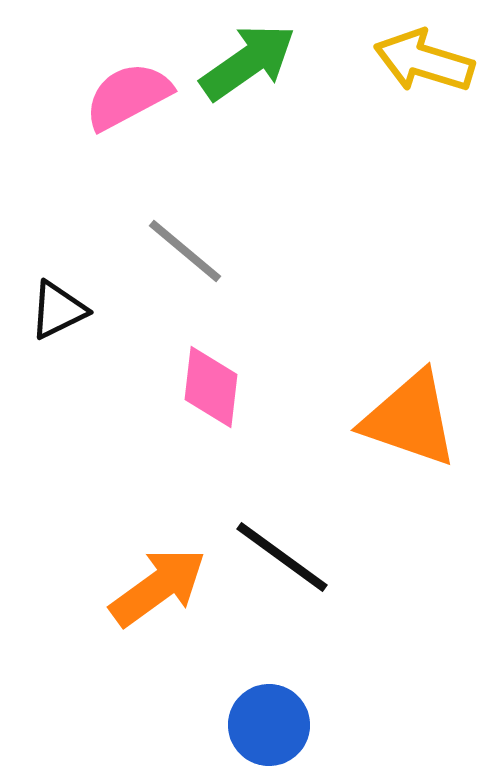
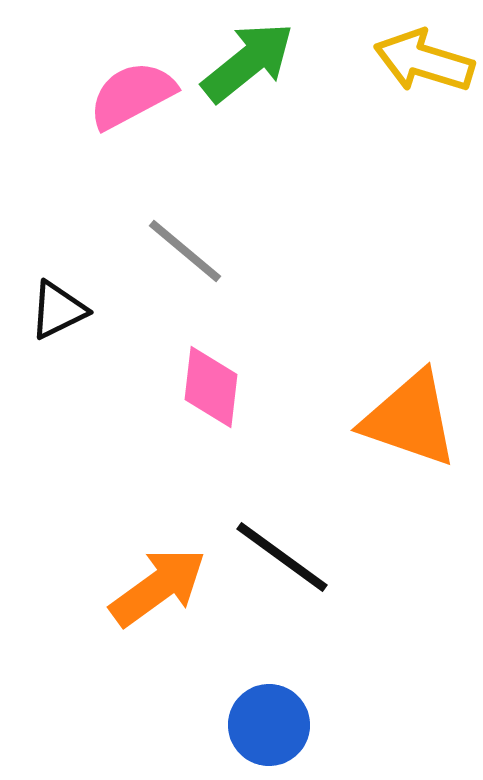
green arrow: rotated 4 degrees counterclockwise
pink semicircle: moved 4 px right, 1 px up
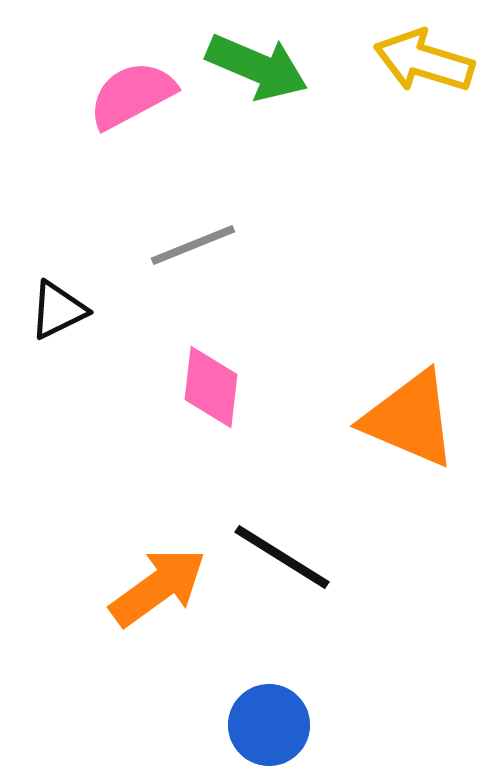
green arrow: moved 9 px right, 5 px down; rotated 62 degrees clockwise
gray line: moved 8 px right, 6 px up; rotated 62 degrees counterclockwise
orange triangle: rotated 4 degrees clockwise
black line: rotated 4 degrees counterclockwise
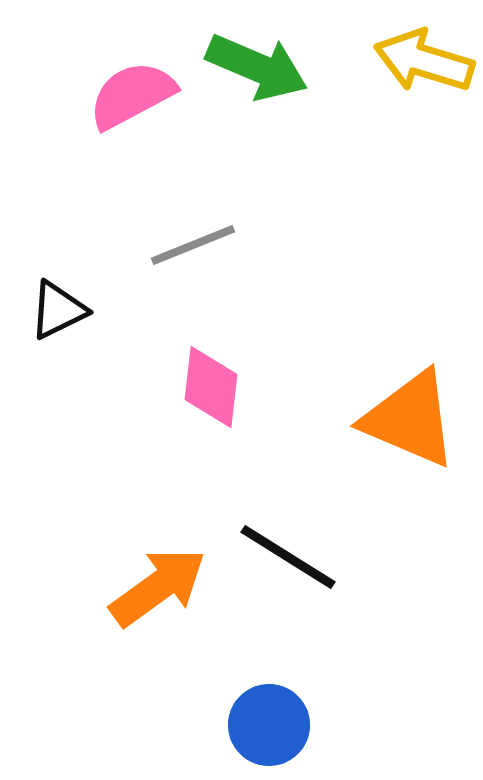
black line: moved 6 px right
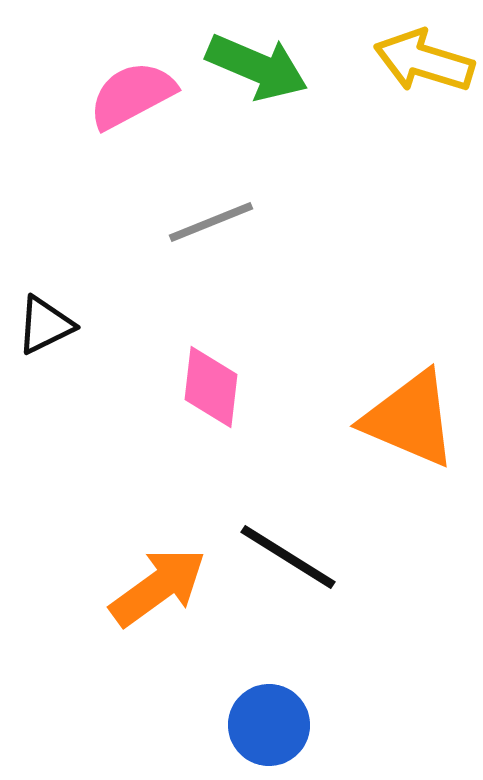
gray line: moved 18 px right, 23 px up
black triangle: moved 13 px left, 15 px down
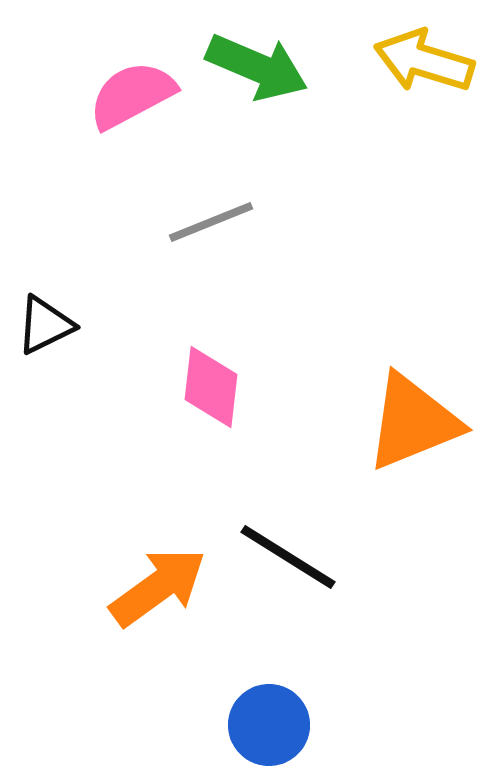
orange triangle: moved 3 px right, 3 px down; rotated 45 degrees counterclockwise
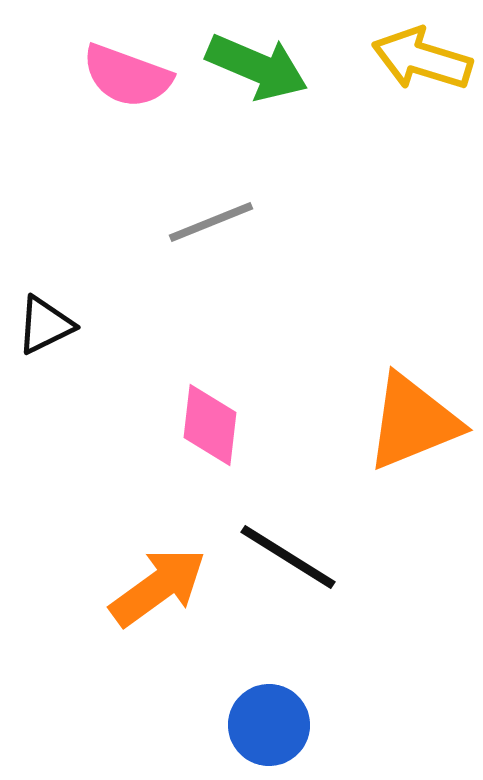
yellow arrow: moved 2 px left, 2 px up
pink semicircle: moved 5 px left, 19 px up; rotated 132 degrees counterclockwise
pink diamond: moved 1 px left, 38 px down
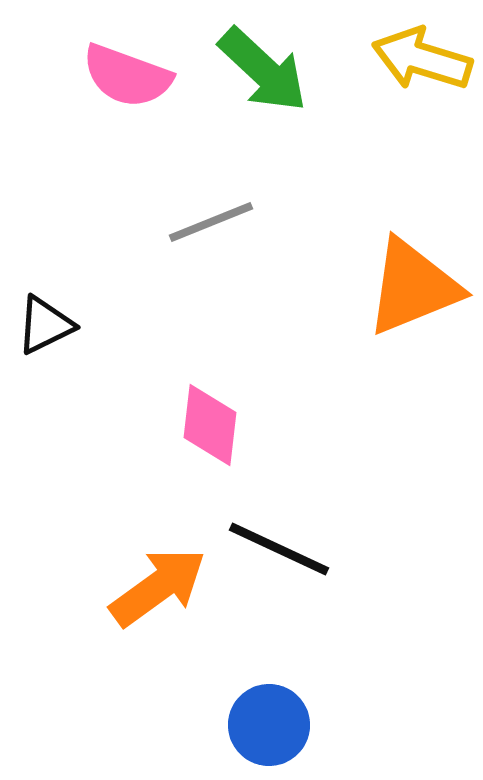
green arrow: moved 6 px right, 3 px down; rotated 20 degrees clockwise
orange triangle: moved 135 px up
black line: moved 9 px left, 8 px up; rotated 7 degrees counterclockwise
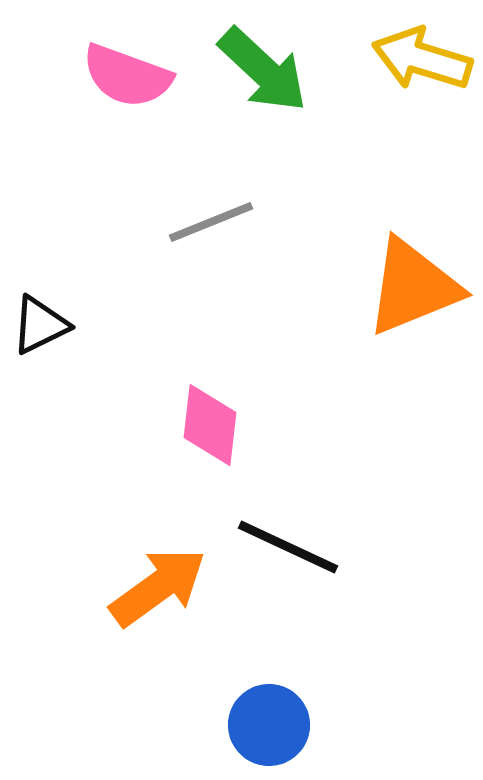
black triangle: moved 5 px left
black line: moved 9 px right, 2 px up
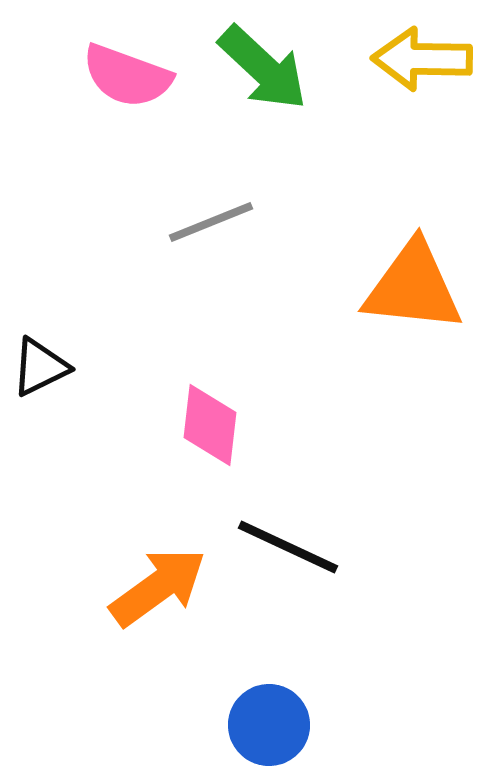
yellow arrow: rotated 16 degrees counterclockwise
green arrow: moved 2 px up
orange triangle: rotated 28 degrees clockwise
black triangle: moved 42 px down
